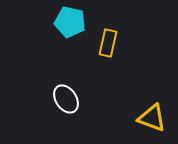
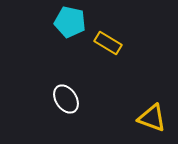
yellow rectangle: rotated 72 degrees counterclockwise
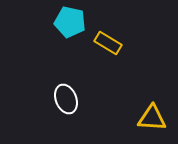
white ellipse: rotated 12 degrees clockwise
yellow triangle: rotated 16 degrees counterclockwise
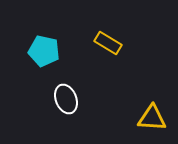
cyan pentagon: moved 26 px left, 29 px down
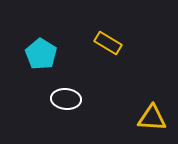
cyan pentagon: moved 3 px left, 3 px down; rotated 20 degrees clockwise
white ellipse: rotated 64 degrees counterclockwise
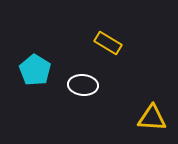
cyan pentagon: moved 6 px left, 16 px down
white ellipse: moved 17 px right, 14 px up
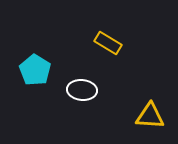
white ellipse: moved 1 px left, 5 px down
yellow triangle: moved 2 px left, 2 px up
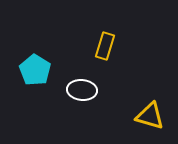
yellow rectangle: moved 3 px left, 3 px down; rotated 76 degrees clockwise
yellow triangle: rotated 12 degrees clockwise
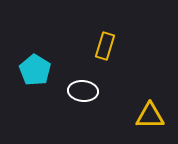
white ellipse: moved 1 px right, 1 px down
yellow triangle: rotated 16 degrees counterclockwise
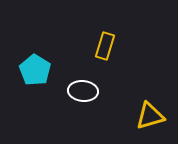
yellow triangle: rotated 16 degrees counterclockwise
